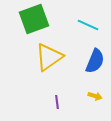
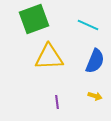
yellow triangle: rotated 32 degrees clockwise
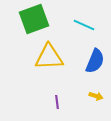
cyan line: moved 4 px left
yellow arrow: moved 1 px right
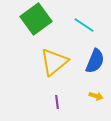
green square: moved 2 px right; rotated 16 degrees counterclockwise
cyan line: rotated 10 degrees clockwise
yellow triangle: moved 5 px right, 5 px down; rotated 36 degrees counterclockwise
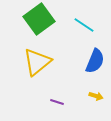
green square: moved 3 px right
yellow triangle: moved 17 px left
purple line: rotated 64 degrees counterclockwise
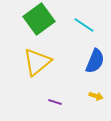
purple line: moved 2 px left
